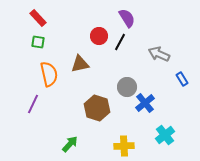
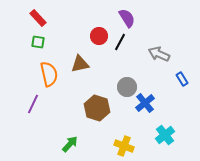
yellow cross: rotated 24 degrees clockwise
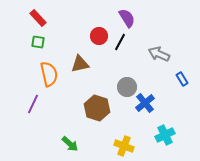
cyan cross: rotated 12 degrees clockwise
green arrow: rotated 90 degrees clockwise
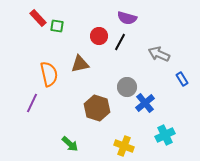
purple semicircle: rotated 138 degrees clockwise
green square: moved 19 px right, 16 px up
purple line: moved 1 px left, 1 px up
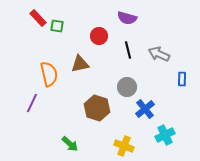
black line: moved 8 px right, 8 px down; rotated 42 degrees counterclockwise
blue rectangle: rotated 32 degrees clockwise
blue cross: moved 6 px down
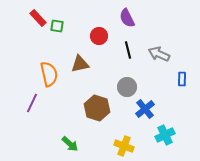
purple semicircle: rotated 48 degrees clockwise
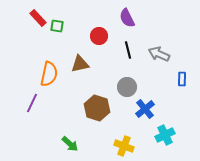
orange semicircle: rotated 25 degrees clockwise
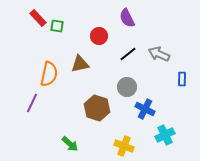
black line: moved 4 px down; rotated 66 degrees clockwise
blue cross: rotated 24 degrees counterclockwise
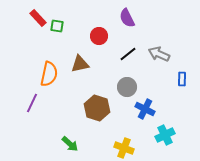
yellow cross: moved 2 px down
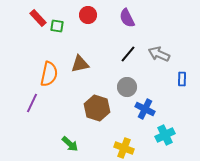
red circle: moved 11 px left, 21 px up
black line: rotated 12 degrees counterclockwise
